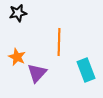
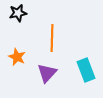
orange line: moved 7 px left, 4 px up
purple triangle: moved 10 px right
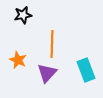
black star: moved 5 px right, 2 px down
orange line: moved 6 px down
orange star: moved 1 px right, 3 px down
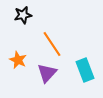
orange line: rotated 36 degrees counterclockwise
cyan rectangle: moved 1 px left
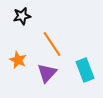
black star: moved 1 px left, 1 px down
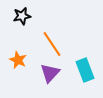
purple triangle: moved 3 px right
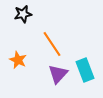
black star: moved 1 px right, 2 px up
purple triangle: moved 8 px right, 1 px down
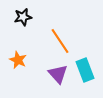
black star: moved 3 px down
orange line: moved 8 px right, 3 px up
purple triangle: rotated 25 degrees counterclockwise
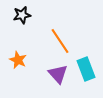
black star: moved 1 px left, 2 px up
cyan rectangle: moved 1 px right, 1 px up
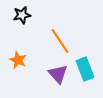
cyan rectangle: moved 1 px left
